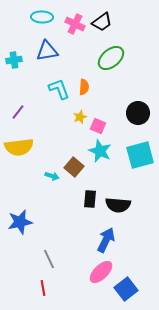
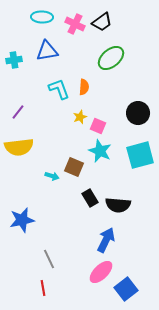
brown square: rotated 18 degrees counterclockwise
black rectangle: moved 1 px up; rotated 36 degrees counterclockwise
blue star: moved 2 px right, 2 px up
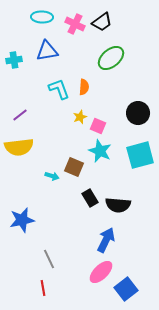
purple line: moved 2 px right, 3 px down; rotated 14 degrees clockwise
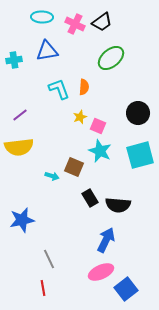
pink ellipse: rotated 20 degrees clockwise
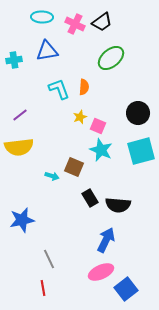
cyan star: moved 1 px right, 1 px up
cyan square: moved 1 px right, 4 px up
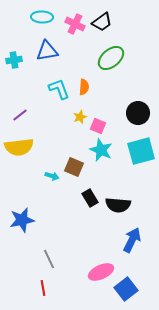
blue arrow: moved 26 px right
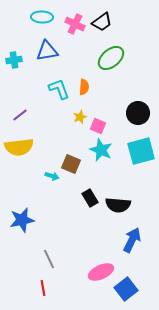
brown square: moved 3 px left, 3 px up
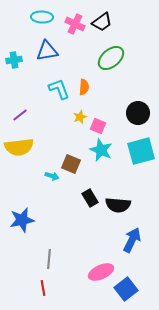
gray line: rotated 30 degrees clockwise
